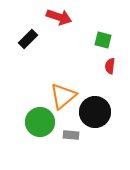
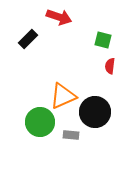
orange triangle: rotated 16 degrees clockwise
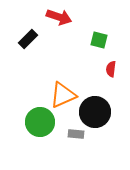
green square: moved 4 px left
red semicircle: moved 1 px right, 3 px down
orange triangle: moved 1 px up
gray rectangle: moved 5 px right, 1 px up
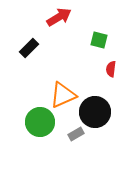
red arrow: rotated 50 degrees counterclockwise
black rectangle: moved 1 px right, 9 px down
gray rectangle: rotated 35 degrees counterclockwise
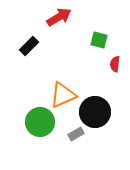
black rectangle: moved 2 px up
red semicircle: moved 4 px right, 5 px up
